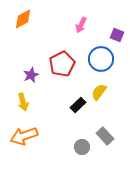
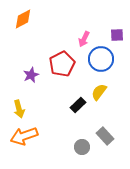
pink arrow: moved 3 px right, 14 px down
purple square: rotated 24 degrees counterclockwise
yellow arrow: moved 4 px left, 7 px down
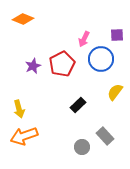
orange diamond: rotated 50 degrees clockwise
purple star: moved 2 px right, 9 px up
yellow semicircle: moved 16 px right
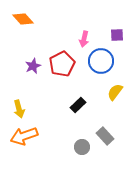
orange diamond: rotated 25 degrees clockwise
pink arrow: rotated 14 degrees counterclockwise
blue circle: moved 2 px down
